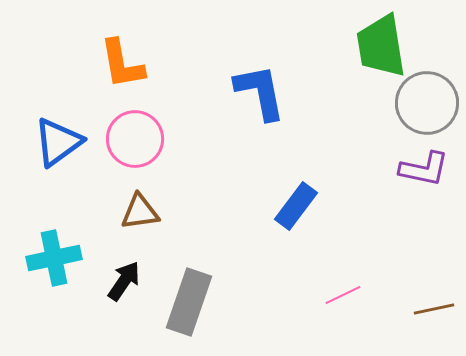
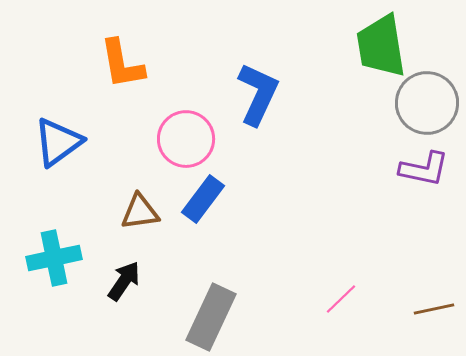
blue L-shape: moved 2 px left, 2 px down; rotated 36 degrees clockwise
pink circle: moved 51 px right
blue rectangle: moved 93 px left, 7 px up
pink line: moved 2 px left, 4 px down; rotated 18 degrees counterclockwise
gray rectangle: moved 22 px right, 15 px down; rotated 6 degrees clockwise
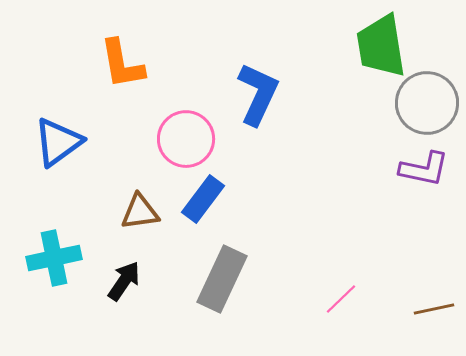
gray rectangle: moved 11 px right, 38 px up
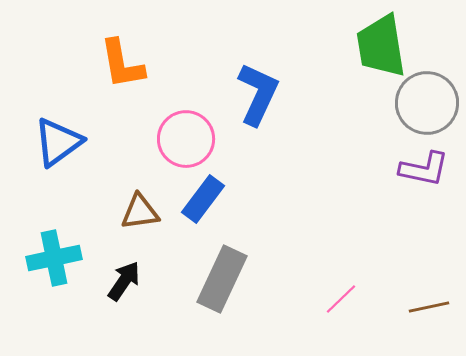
brown line: moved 5 px left, 2 px up
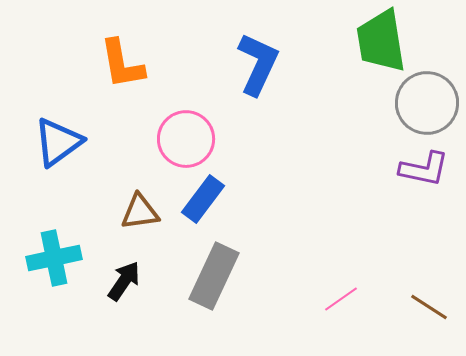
green trapezoid: moved 5 px up
blue L-shape: moved 30 px up
gray rectangle: moved 8 px left, 3 px up
pink line: rotated 9 degrees clockwise
brown line: rotated 45 degrees clockwise
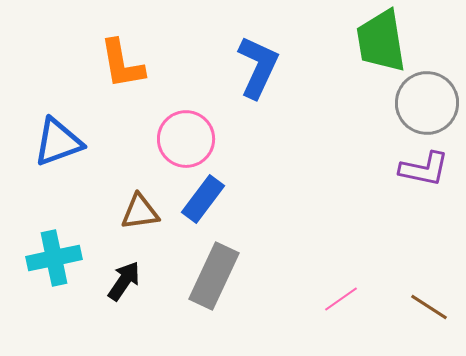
blue L-shape: moved 3 px down
blue triangle: rotated 16 degrees clockwise
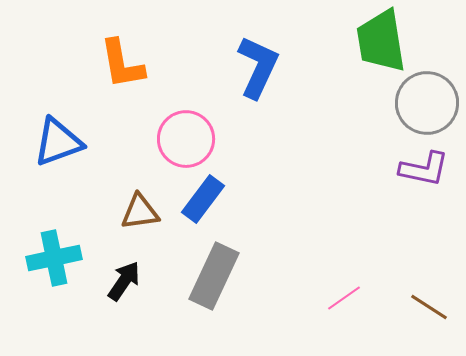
pink line: moved 3 px right, 1 px up
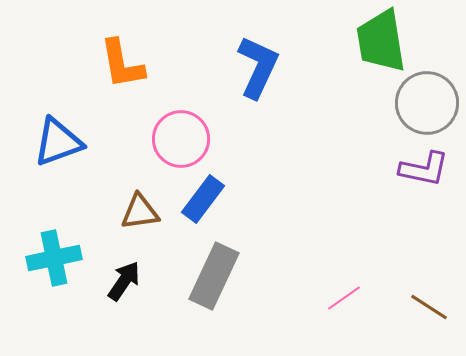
pink circle: moved 5 px left
